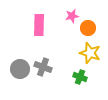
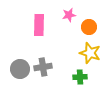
pink star: moved 3 px left, 1 px up
orange circle: moved 1 px right, 1 px up
gray cross: rotated 30 degrees counterclockwise
green cross: rotated 24 degrees counterclockwise
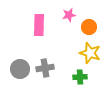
gray cross: moved 2 px right, 1 px down
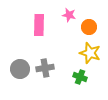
pink star: rotated 24 degrees clockwise
green cross: rotated 24 degrees clockwise
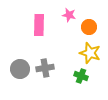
green cross: moved 1 px right, 1 px up
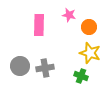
gray circle: moved 3 px up
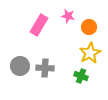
pink star: moved 1 px left, 1 px down
pink rectangle: rotated 30 degrees clockwise
yellow star: rotated 25 degrees clockwise
gray cross: rotated 12 degrees clockwise
